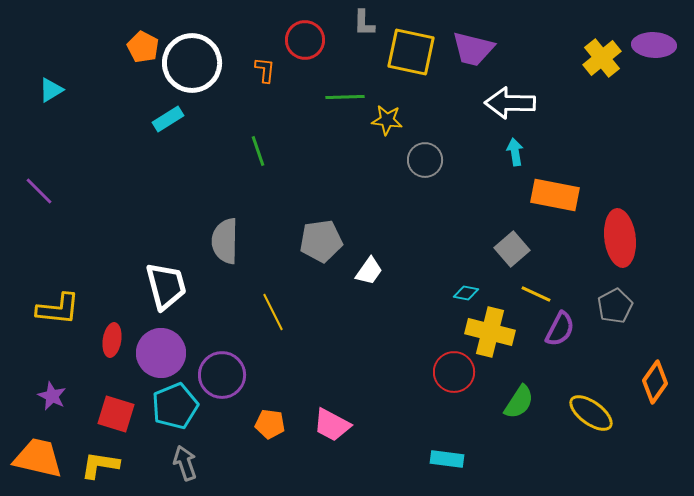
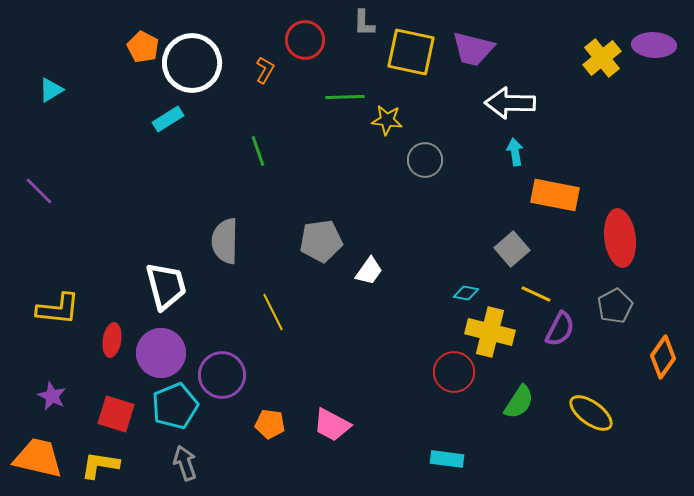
orange L-shape at (265, 70): rotated 24 degrees clockwise
orange diamond at (655, 382): moved 8 px right, 25 px up
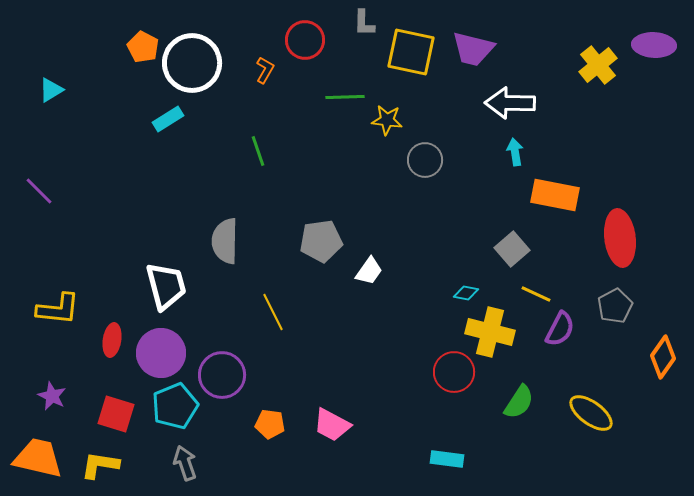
yellow cross at (602, 58): moved 4 px left, 7 px down
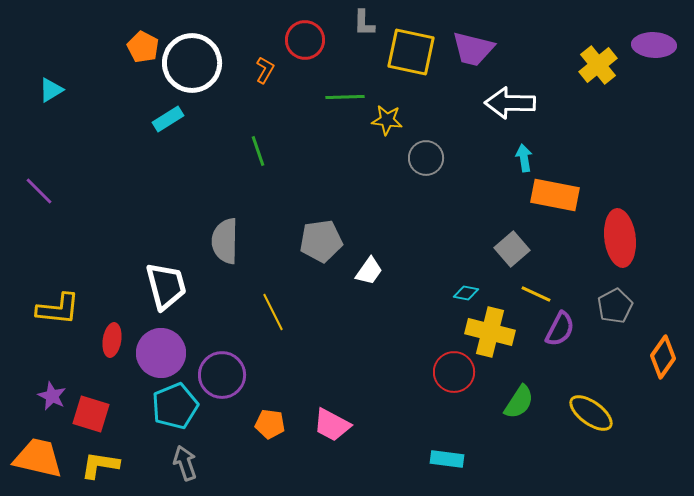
cyan arrow at (515, 152): moved 9 px right, 6 px down
gray circle at (425, 160): moved 1 px right, 2 px up
red square at (116, 414): moved 25 px left
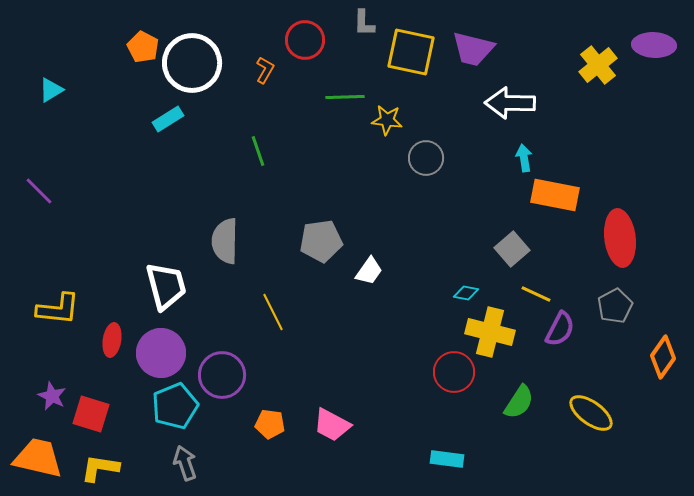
yellow L-shape at (100, 465): moved 3 px down
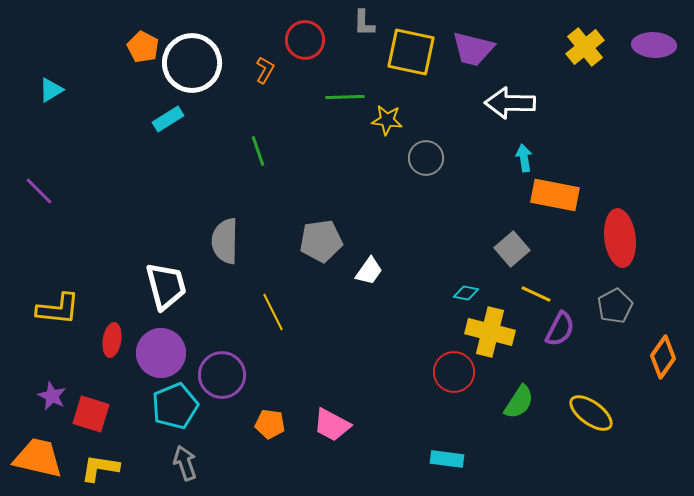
yellow cross at (598, 65): moved 13 px left, 18 px up
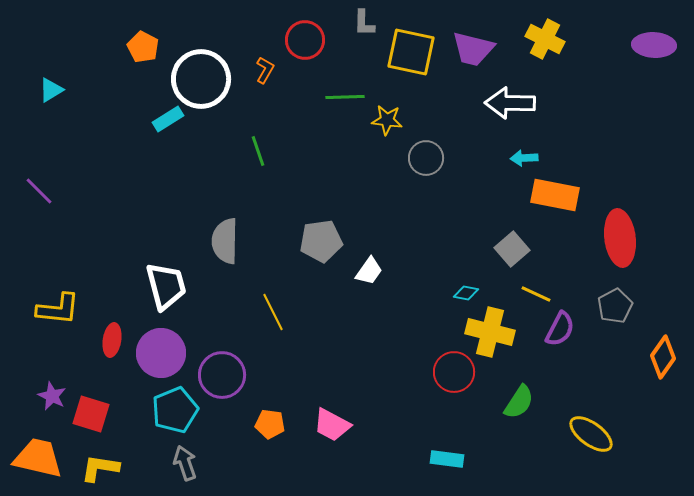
yellow cross at (585, 47): moved 40 px left, 8 px up; rotated 24 degrees counterclockwise
white circle at (192, 63): moved 9 px right, 16 px down
cyan arrow at (524, 158): rotated 84 degrees counterclockwise
cyan pentagon at (175, 406): moved 4 px down
yellow ellipse at (591, 413): moved 21 px down
